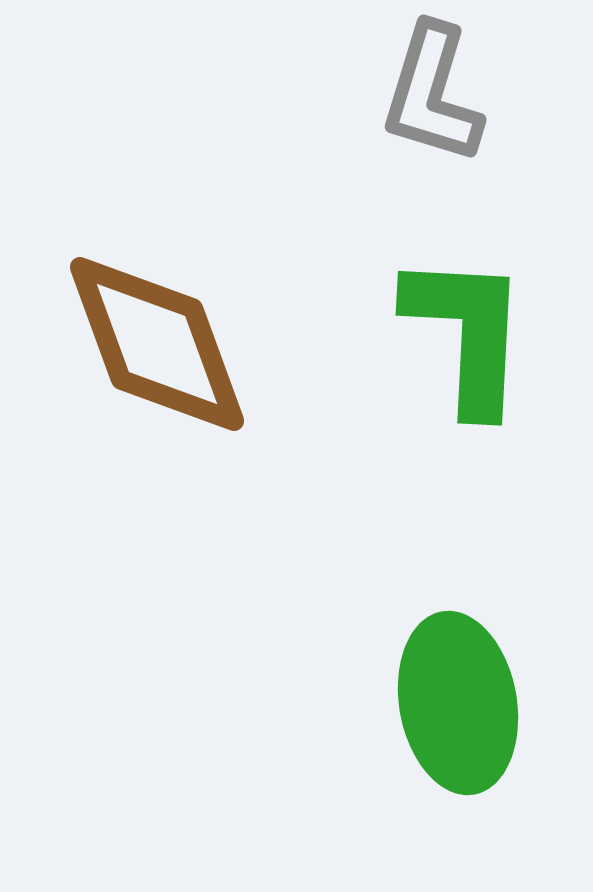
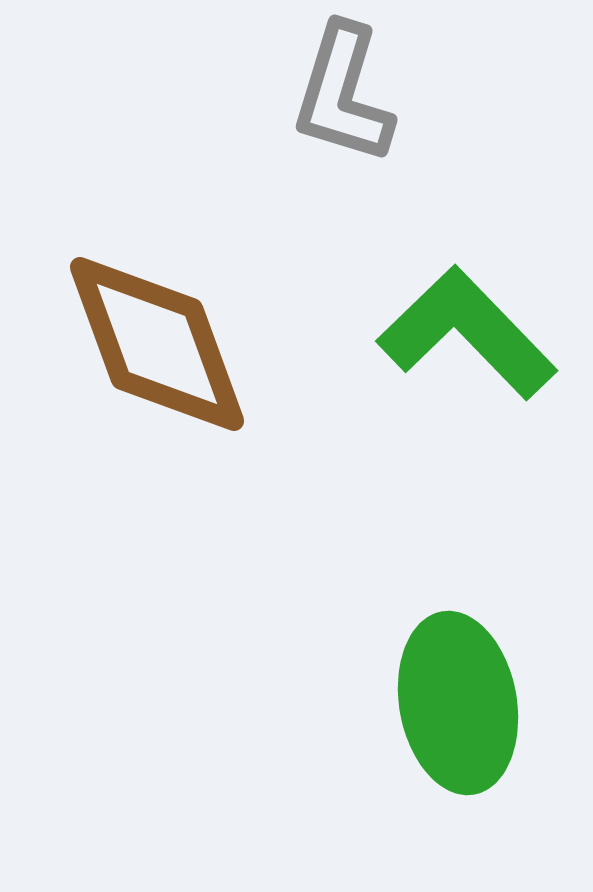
gray L-shape: moved 89 px left
green L-shape: rotated 47 degrees counterclockwise
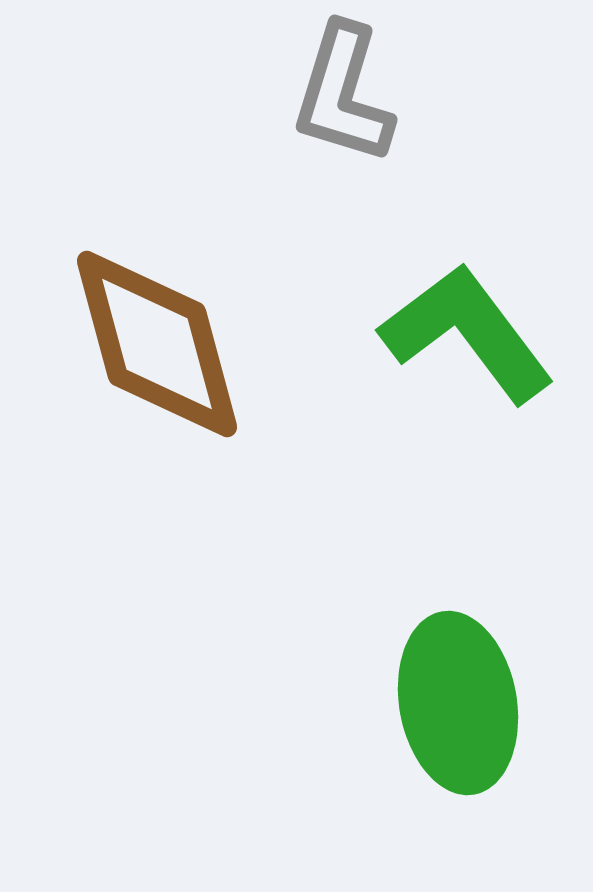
green L-shape: rotated 7 degrees clockwise
brown diamond: rotated 5 degrees clockwise
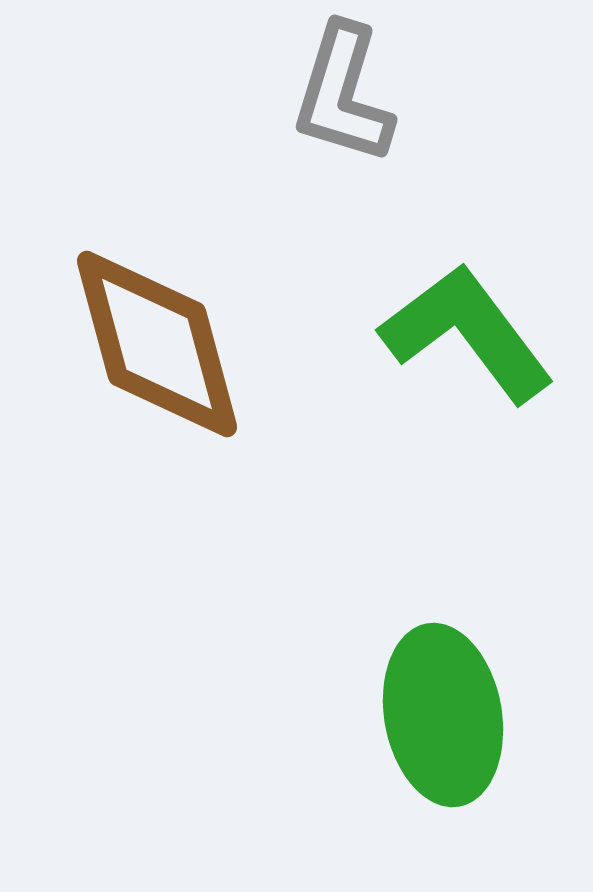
green ellipse: moved 15 px left, 12 px down
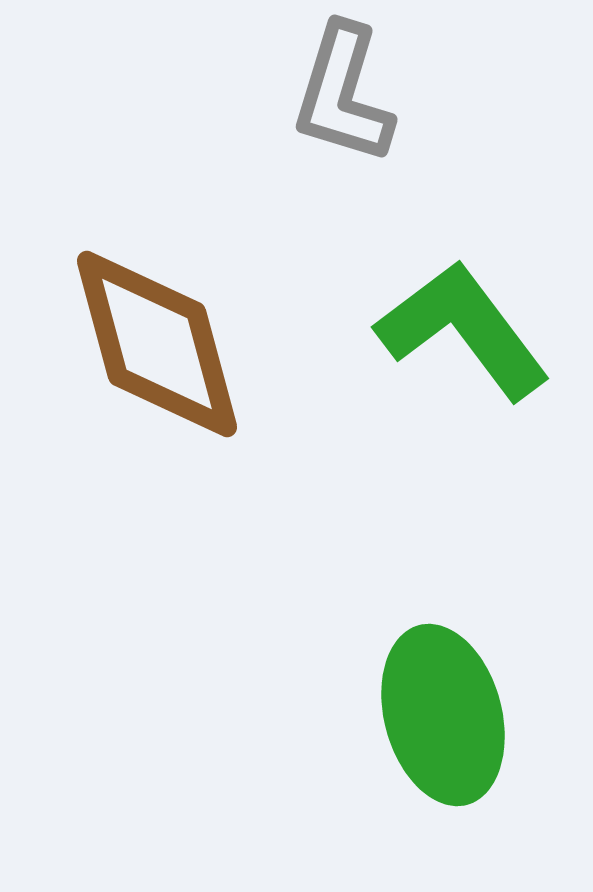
green L-shape: moved 4 px left, 3 px up
green ellipse: rotated 5 degrees counterclockwise
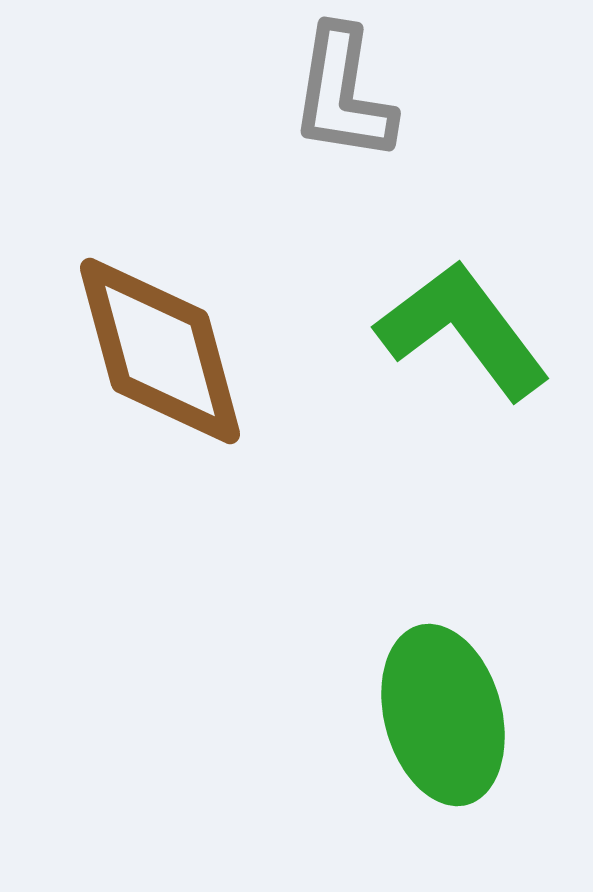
gray L-shape: rotated 8 degrees counterclockwise
brown diamond: moved 3 px right, 7 px down
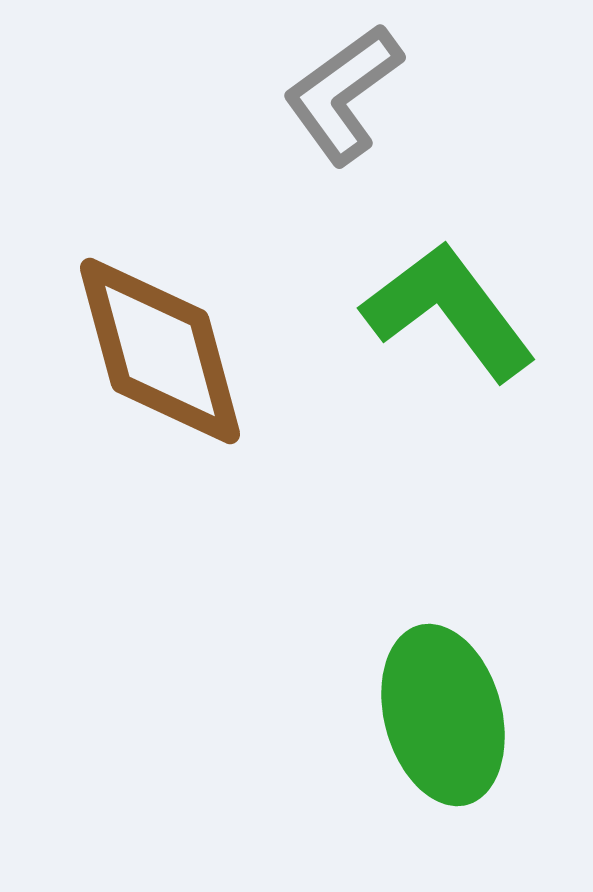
gray L-shape: rotated 45 degrees clockwise
green L-shape: moved 14 px left, 19 px up
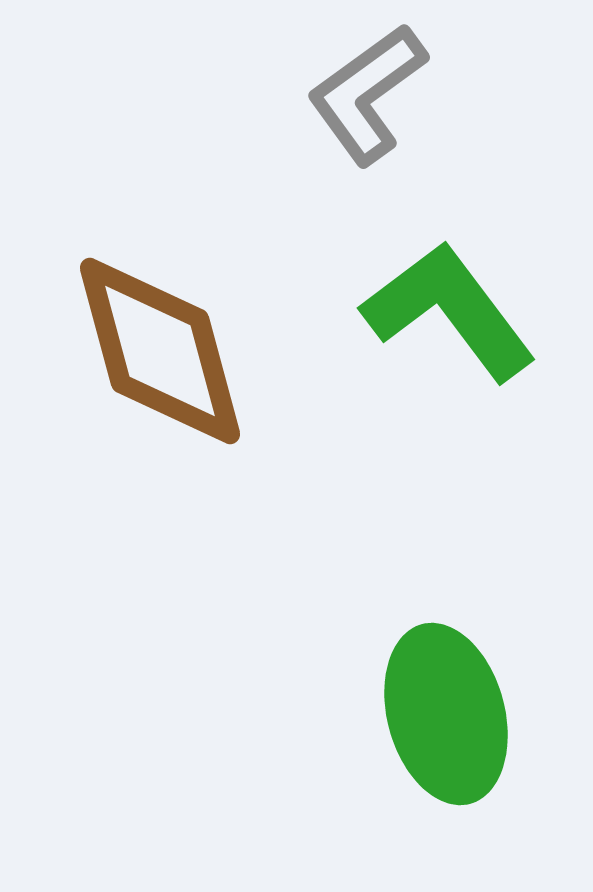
gray L-shape: moved 24 px right
green ellipse: moved 3 px right, 1 px up
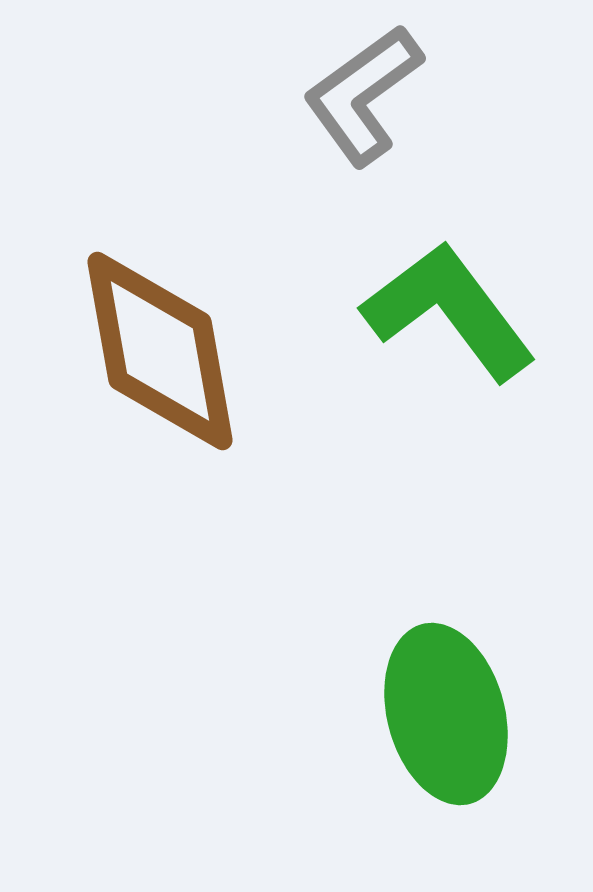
gray L-shape: moved 4 px left, 1 px down
brown diamond: rotated 5 degrees clockwise
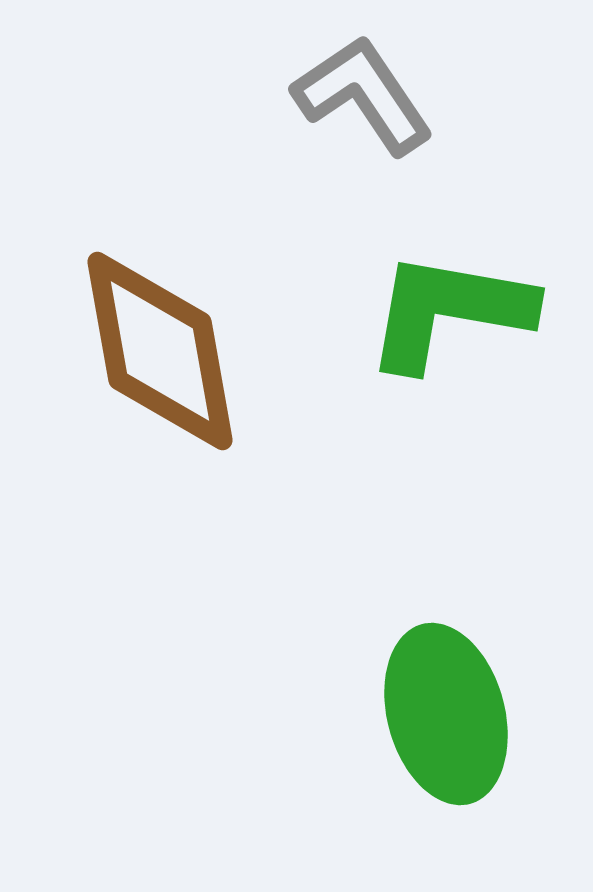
gray L-shape: rotated 92 degrees clockwise
green L-shape: rotated 43 degrees counterclockwise
